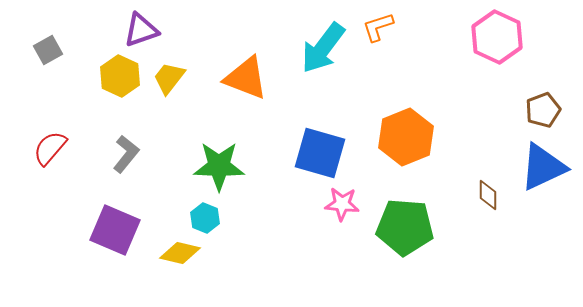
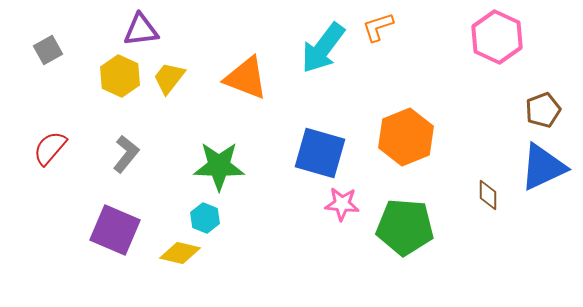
purple triangle: rotated 12 degrees clockwise
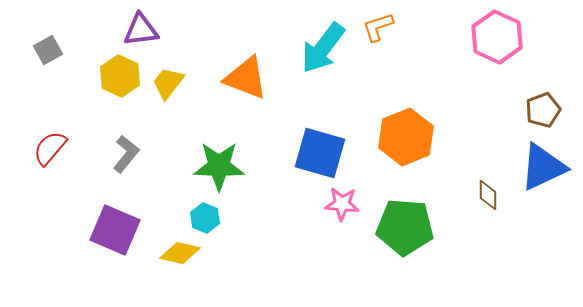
yellow trapezoid: moved 1 px left, 5 px down
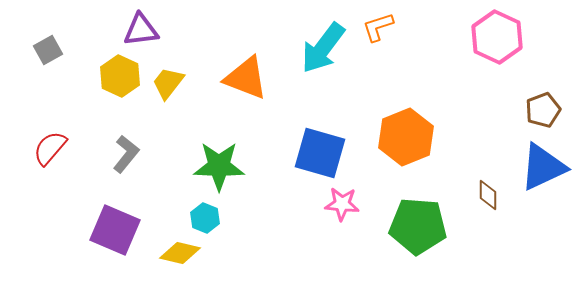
green pentagon: moved 13 px right, 1 px up
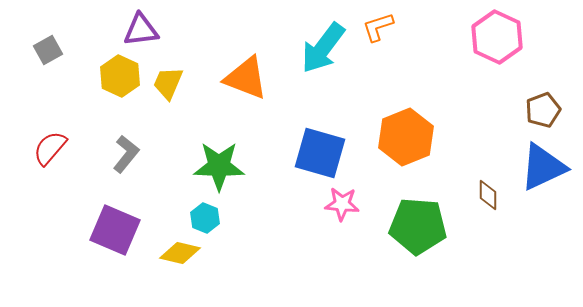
yellow trapezoid: rotated 15 degrees counterclockwise
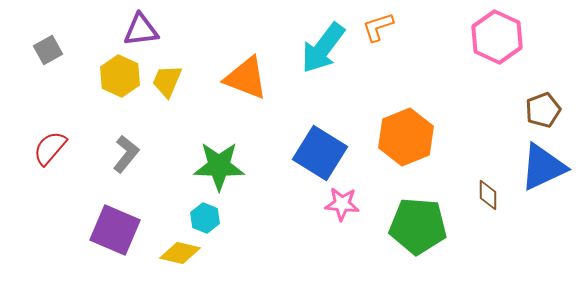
yellow trapezoid: moved 1 px left, 2 px up
blue square: rotated 16 degrees clockwise
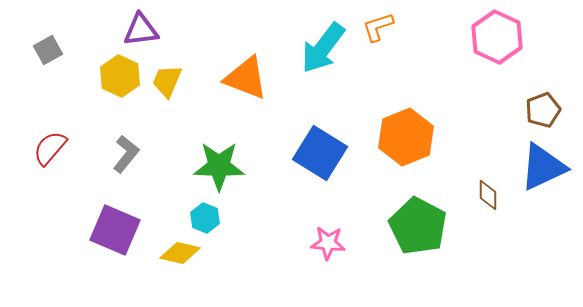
pink star: moved 14 px left, 39 px down
green pentagon: rotated 24 degrees clockwise
